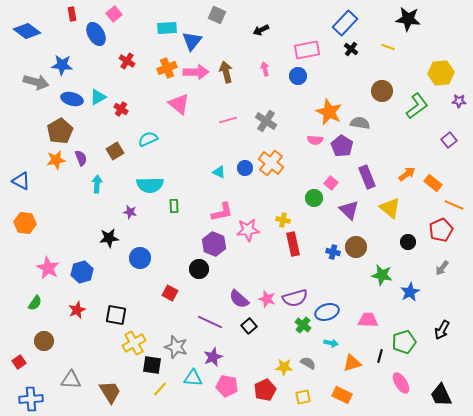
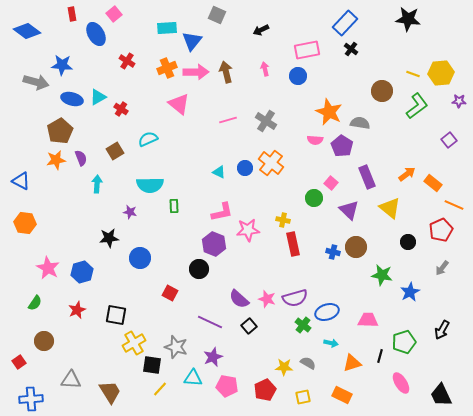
yellow line at (388, 47): moved 25 px right, 27 px down
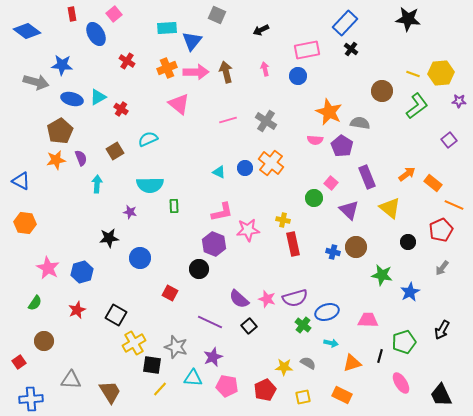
black square at (116, 315): rotated 20 degrees clockwise
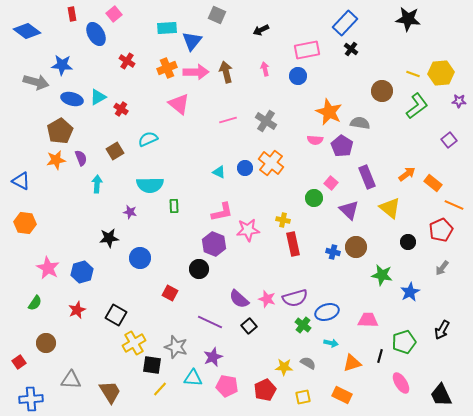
brown circle at (44, 341): moved 2 px right, 2 px down
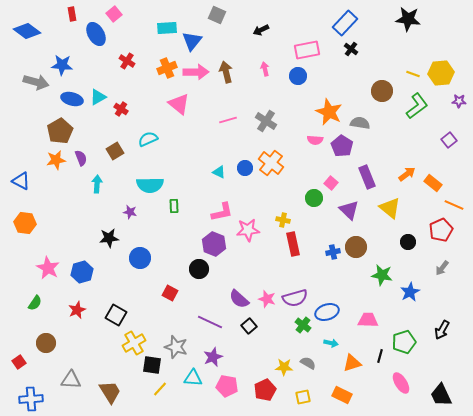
blue cross at (333, 252): rotated 24 degrees counterclockwise
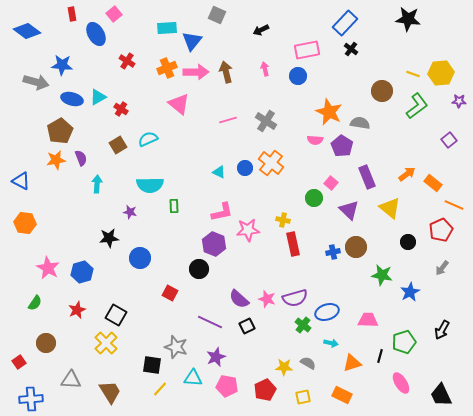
brown square at (115, 151): moved 3 px right, 6 px up
black square at (249, 326): moved 2 px left; rotated 14 degrees clockwise
yellow cross at (134, 343): moved 28 px left; rotated 15 degrees counterclockwise
purple star at (213, 357): moved 3 px right
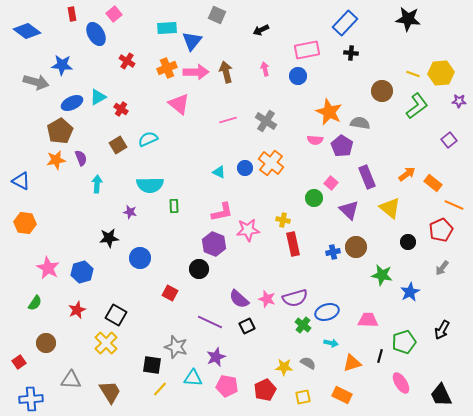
black cross at (351, 49): moved 4 px down; rotated 32 degrees counterclockwise
blue ellipse at (72, 99): moved 4 px down; rotated 40 degrees counterclockwise
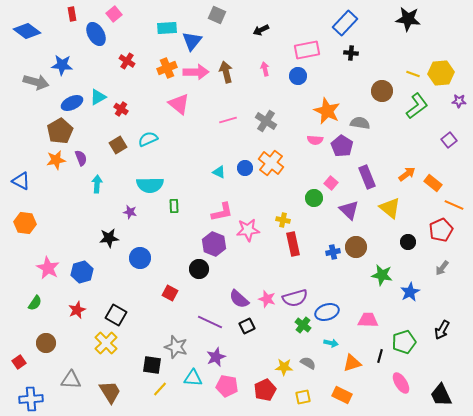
orange star at (329, 112): moved 2 px left, 1 px up
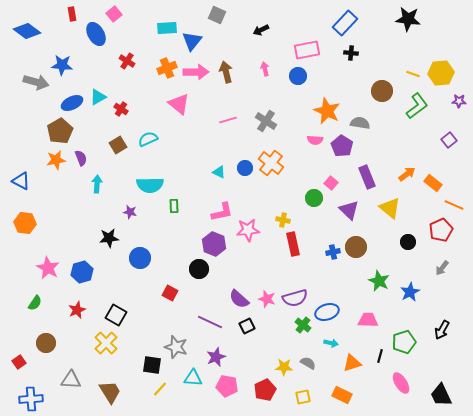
green star at (382, 275): moved 3 px left, 6 px down; rotated 15 degrees clockwise
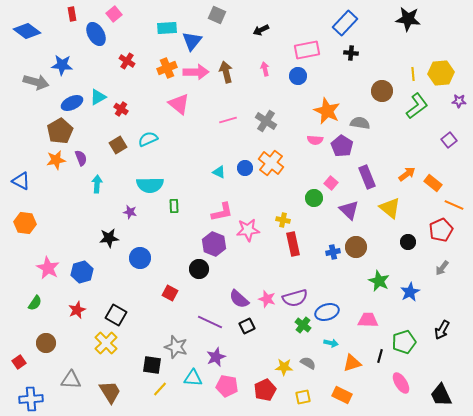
yellow line at (413, 74): rotated 64 degrees clockwise
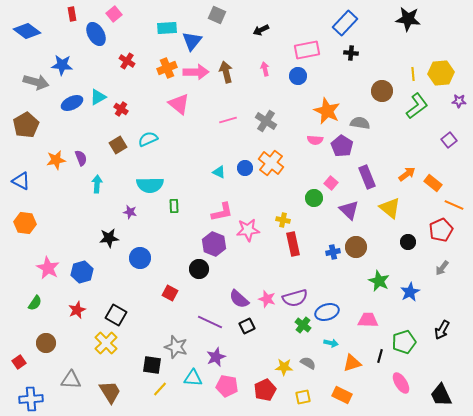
brown pentagon at (60, 131): moved 34 px left, 6 px up
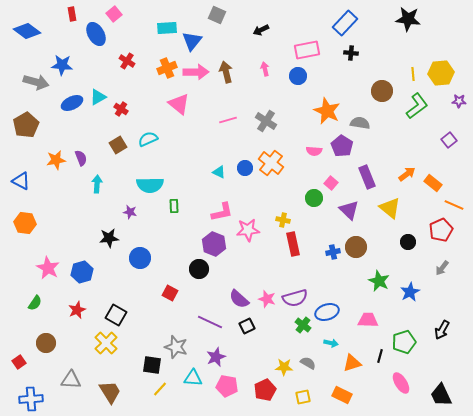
pink semicircle at (315, 140): moved 1 px left, 11 px down
